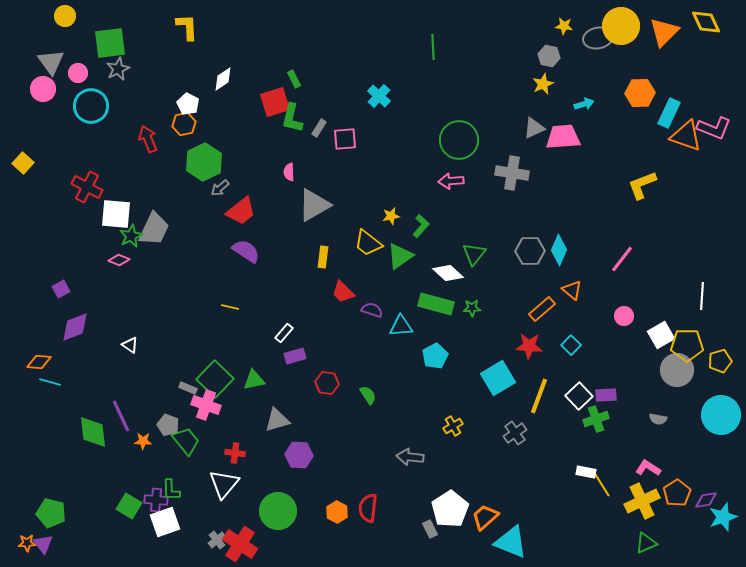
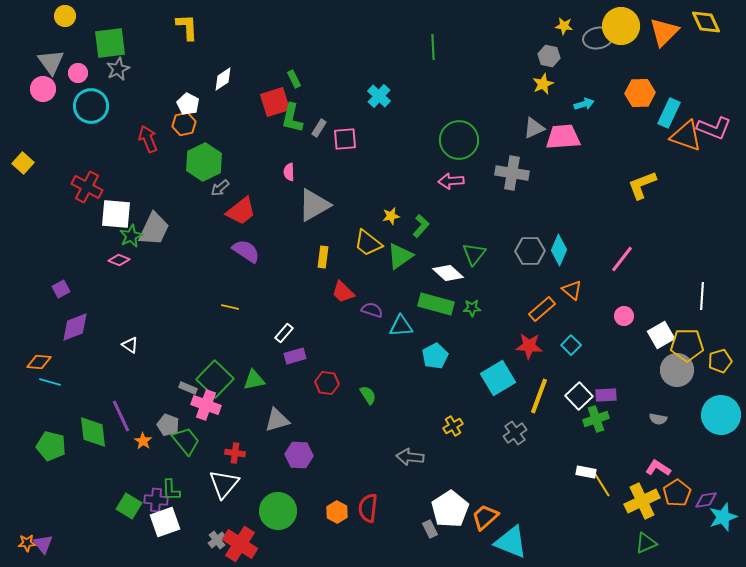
orange star at (143, 441): rotated 30 degrees clockwise
pink L-shape at (648, 468): moved 10 px right
green pentagon at (51, 513): moved 67 px up
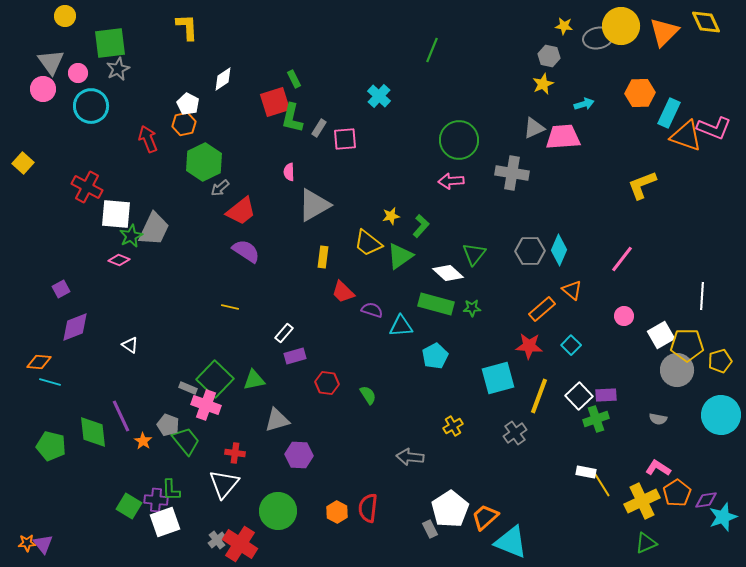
green line at (433, 47): moved 1 px left, 3 px down; rotated 25 degrees clockwise
cyan square at (498, 378): rotated 16 degrees clockwise
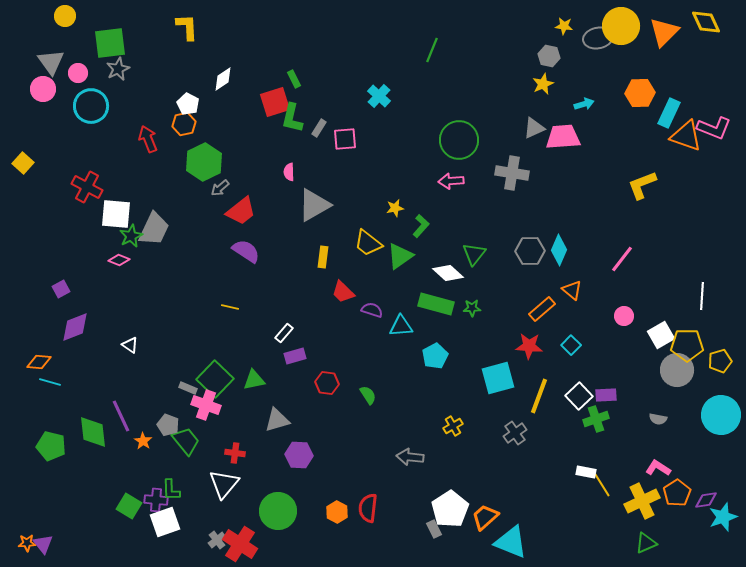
yellow star at (391, 216): moved 4 px right, 8 px up
gray rectangle at (430, 529): moved 4 px right
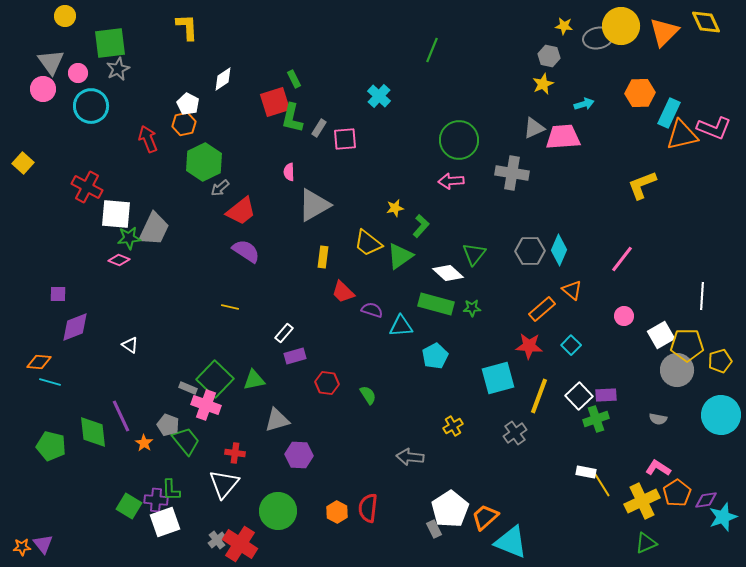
orange triangle at (686, 136): moved 4 px left, 1 px up; rotated 32 degrees counterclockwise
green star at (131, 236): moved 2 px left, 2 px down; rotated 20 degrees clockwise
purple square at (61, 289): moved 3 px left, 5 px down; rotated 30 degrees clockwise
orange star at (143, 441): moved 1 px right, 2 px down
orange star at (27, 543): moved 5 px left, 4 px down
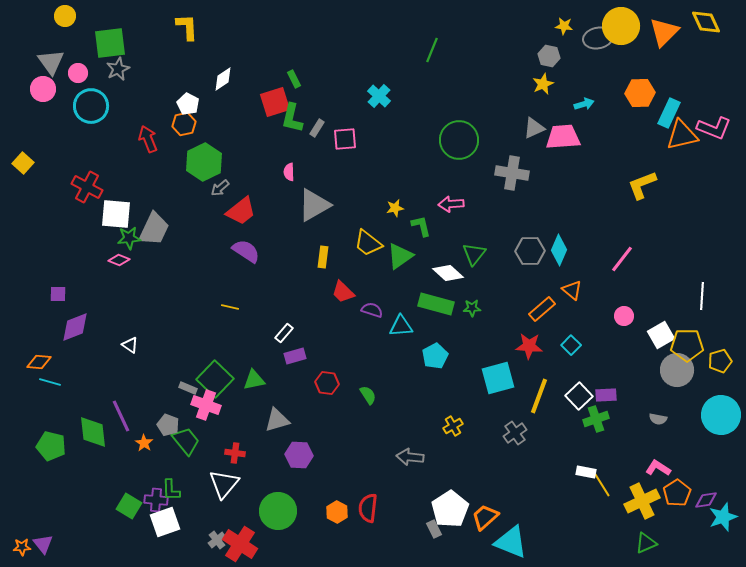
gray rectangle at (319, 128): moved 2 px left
pink arrow at (451, 181): moved 23 px down
green L-shape at (421, 226): rotated 55 degrees counterclockwise
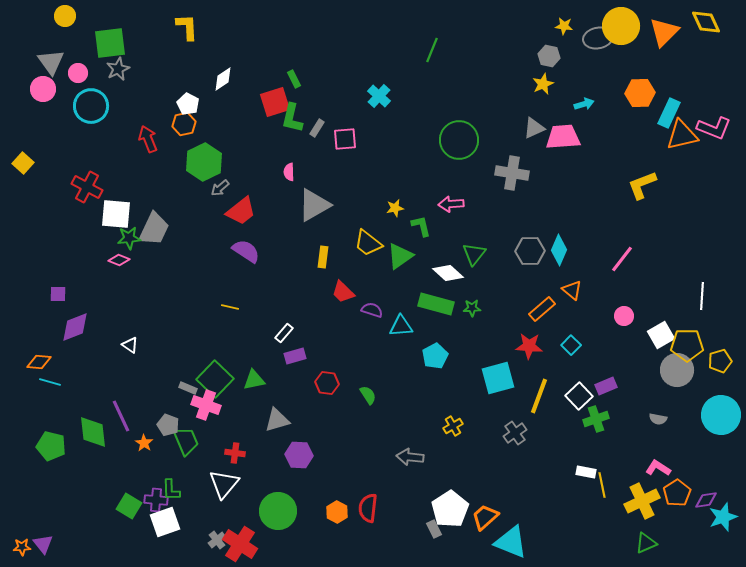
purple rectangle at (606, 395): moved 9 px up; rotated 20 degrees counterclockwise
green trapezoid at (186, 441): rotated 16 degrees clockwise
yellow line at (602, 485): rotated 20 degrees clockwise
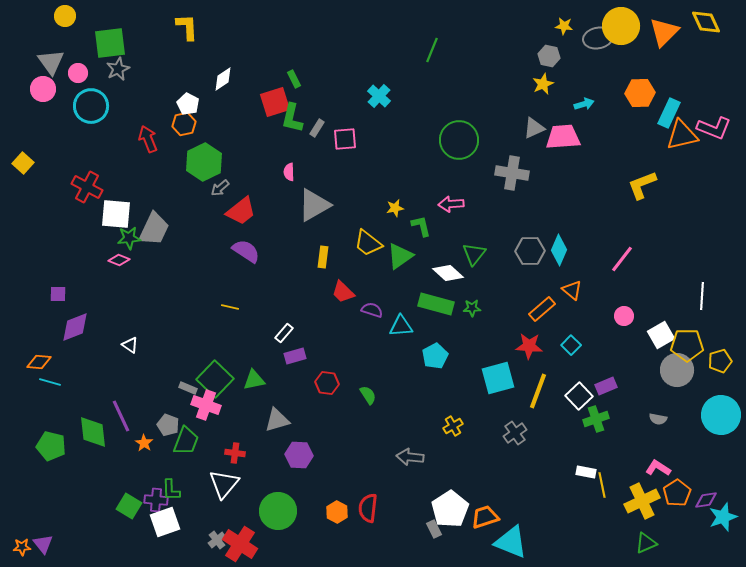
yellow line at (539, 396): moved 1 px left, 5 px up
green trapezoid at (186, 441): rotated 44 degrees clockwise
orange trapezoid at (485, 517): rotated 24 degrees clockwise
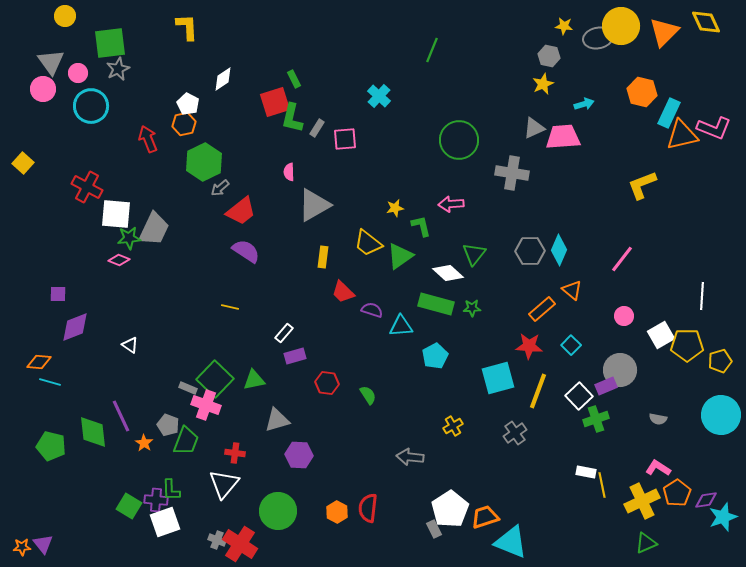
orange hexagon at (640, 93): moved 2 px right, 1 px up; rotated 16 degrees clockwise
gray circle at (677, 370): moved 57 px left
gray cross at (217, 540): rotated 30 degrees counterclockwise
